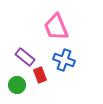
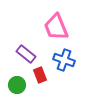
purple rectangle: moved 1 px right, 3 px up
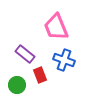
purple rectangle: moved 1 px left
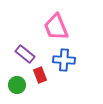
blue cross: rotated 15 degrees counterclockwise
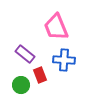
green circle: moved 4 px right
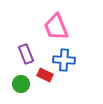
purple rectangle: moved 1 px right; rotated 30 degrees clockwise
red rectangle: moved 5 px right; rotated 42 degrees counterclockwise
green circle: moved 1 px up
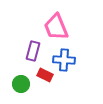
purple rectangle: moved 7 px right, 3 px up; rotated 36 degrees clockwise
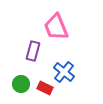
blue cross: moved 12 px down; rotated 35 degrees clockwise
red rectangle: moved 13 px down
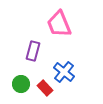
pink trapezoid: moved 3 px right, 3 px up
red rectangle: rotated 21 degrees clockwise
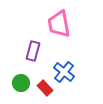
pink trapezoid: rotated 12 degrees clockwise
green circle: moved 1 px up
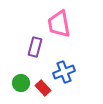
purple rectangle: moved 2 px right, 4 px up
blue cross: rotated 30 degrees clockwise
red rectangle: moved 2 px left
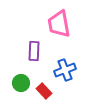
purple rectangle: moved 1 px left, 4 px down; rotated 12 degrees counterclockwise
blue cross: moved 1 px right, 2 px up
red rectangle: moved 1 px right, 3 px down
